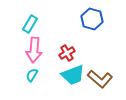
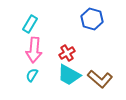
cyan trapezoid: moved 4 px left; rotated 50 degrees clockwise
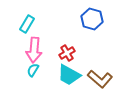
cyan rectangle: moved 3 px left
cyan semicircle: moved 1 px right, 5 px up
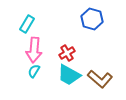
cyan semicircle: moved 1 px right, 1 px down
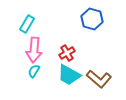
brown L-shape: moved 1 px left
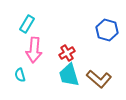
blue hexagon: moved 15 px right, 11 px down
cyan semicircle: moved 14 px left, 4 px down; rotated 48 degrees counterclockwise
cyan trapezoid: rotated 45 degrees clockwise
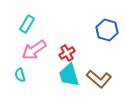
pink arrow: rotated 50 degrees clockwise
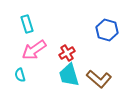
cyan rectangle: rotated 48 degrees counterclockwise
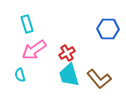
blue hexagon: moved 1 px right, 1 px up; rotated 15 degrees counterclockwise
brown L-shape: rotated 10 degrees clockwise
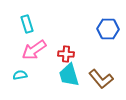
red cross: moved 1 px left, 1 px down; rotated 35 degrees clockwise
cyan semicircle: rotated 96 degrees clockwise
brown L-shape: moved 2 px right
